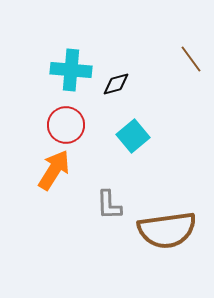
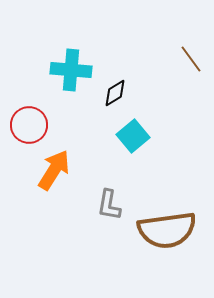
black diamond: moved 1 px left, 9 px down; rotated 16 degrees counterclockwise
red circle: moved 37 px left
gray L-shape: rotated 12 degrees clockwise
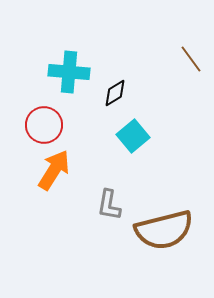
cyan cross: moved 2 px left, 2 px down
red circle: moved 15 px right
brown semicircle: moved 3 px left; rotated 6 degrees counterclockwise
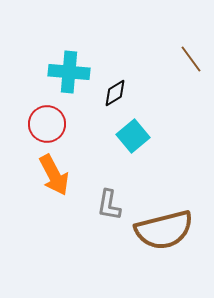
red circle: moved 3 px right, 1 px up
orange arrow: moved 5 px down; rotated 120 degrees clockwise
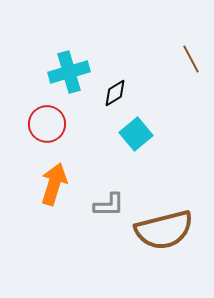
brown line: rotated 8 degrees clockwise
cyan cross: rotated 21 degrees counterclockwise
cyan square: moved 3 px right, 2 px up
orange arrow: moved 9 px down; rotated 135 degrees counterclockwise
gray L-shape: rotated 100 degrees counterclockwise
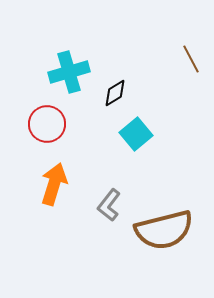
gray L-shape: rotated 128 degrees clockwise
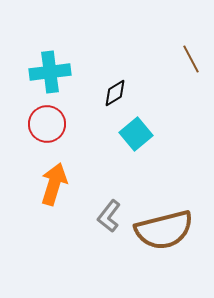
cyan cross: moved 19 px left; rotated 9 degrees clockwise
gray L-shape: moved 11 px down
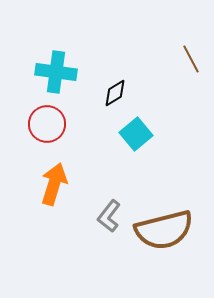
cyan cross: moved 6 px right; rotated 15 degrees clockwise
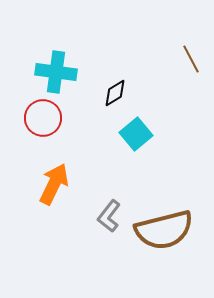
red circle: moved 4 px left, 6 px up
orange arrow: rotated 9 degrees clockwise
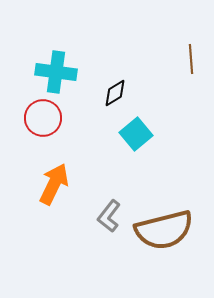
brown line: rotated 24 degrees clockwise
